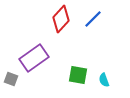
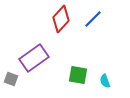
cyan semicircle: moved 1 px right, 1 px down
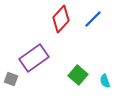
green square: rotated 30 degrees clockwise
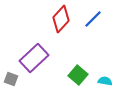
purple rectangle: rotated 8 degrees counterclockwise
cyan semicircle: rotated 120 degrees clockwise
